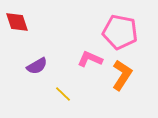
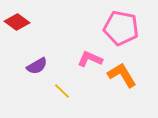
red diamond: rotated 35 degrees counterclockwise
pink pentagon: moved 1 px right, 4 px up
orange L-shape: rotated 64 degrees counterclockwise
yellow line: moved 1 px left, 3 px up
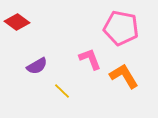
pink L-shape: rotated 45 degrees clockwise
orange L-shape: moved 2 px right, 1 px down
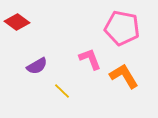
pink pentagon: moved 1 px right
